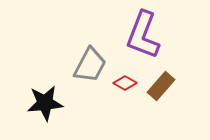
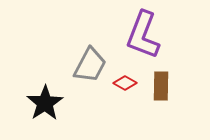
brown rectangle: rotated 40 degrees counterclockwise
black star: rotated 27 degrees counterclockwise
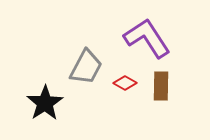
purple L-shape: moved 4 px right, 3 px down; rotated 126 degrees clockwise
gray trapezoid: moved 4 px left, 2 px down
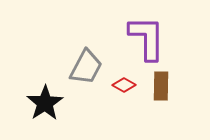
purple L-shape: rotated 33 degrees clockwise
red diamond: moved 1 px left, 2 px down
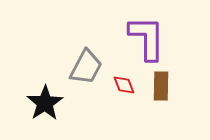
red diamond: rotated 40 degrees clockwise
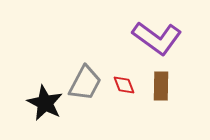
purple L-shape: moved 10 px right; rotated 126 degrees clockwise
gray trapezoid: moved 1 px left, 16 px down
black star: rotated 12 degrees counterclockwise
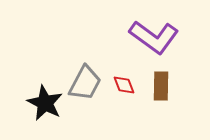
purple L-shape: moved 3 px left, 1 px up
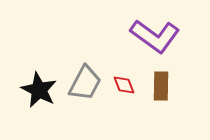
purple L-shape: moved 1 px right, 1 px up
black star: moved 6 px left, 13 px up
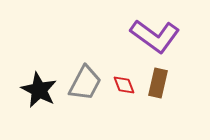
brown rectangle: moved 3 px left, 3 px up; rotated 12 degrees clockwise
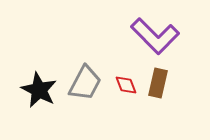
purple L-shape: rotated 9 degrees clockwise
red diamond: moved 2 px right
